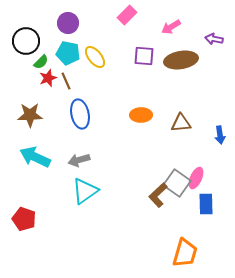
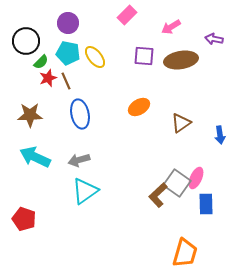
orange ellipse: moved 2 px left, 8 px up; rotated 30 degrees counterclockwise
brown triangle: rotated 30 degrees counterclockwise
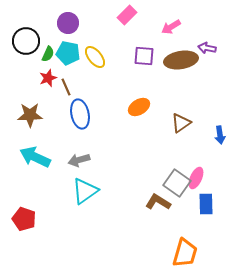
purple arrow: moved 7 px left, 9 px down
green semicircle: moved 7 px right, 8 px up; rotated 21 degrees counterclockwise
brown line: moved 6 px down
brown L-shape: moved 7 px down; rotated 75 degrees clockwise
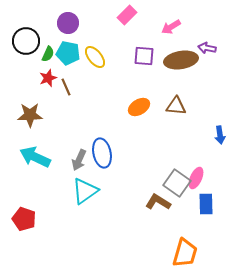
blue ellipse: moved 22 px right, 39 px down
brown triangle: moved 5 px left, 17 px up; rotated 40 degrees clockwise
gray arrow: rotated 50 degrees counterclockwise
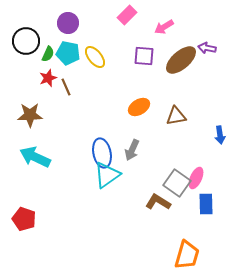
pink arrow: moved 7 px left
brown ellipse: rotated 32 degrees counterclockwise
brown triangle: moved 10 px down; rotated 15 degrees counterclockwise
gray arrow: moved 53 px right, 10 px up
cyan triangle: moved 22 px right, 16 px up
orange trapezoid: moved 2 px right, 2 px down
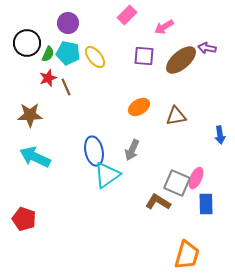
black circle: moved 1 px right, 2 px down
blue ellipse: moved 8 px left, 2 px up
gray square: rotated 12 degrees counterclockwise
